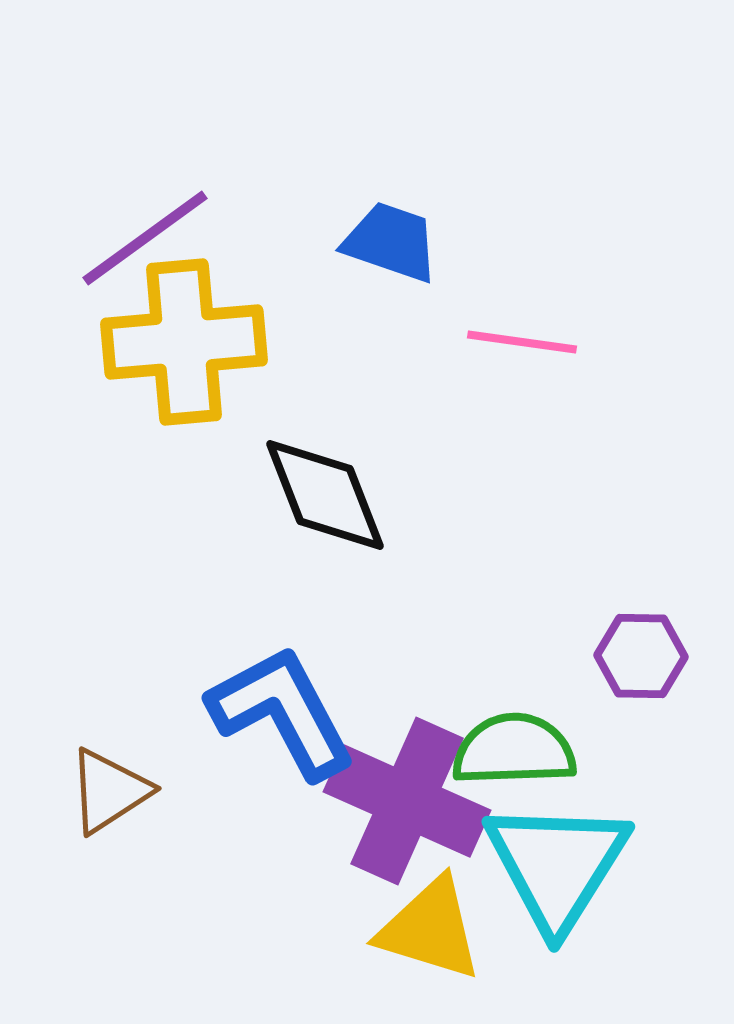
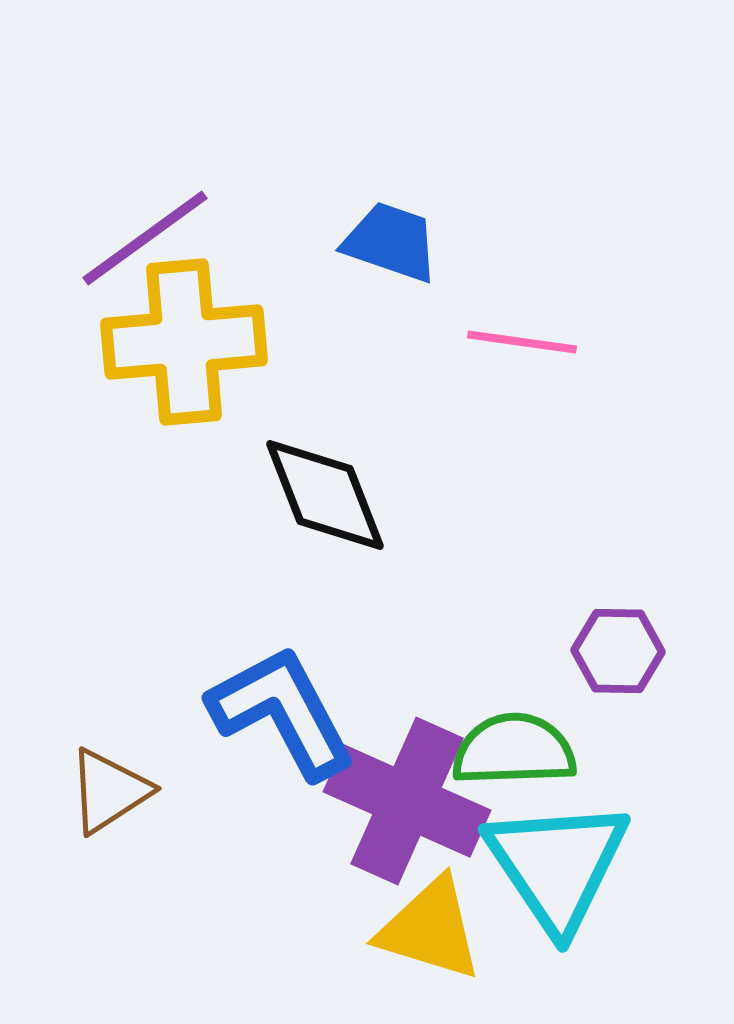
purple hexagon: moved 23 px left, 5 px up
cyan triangle: rotated 6 degrees counterclockwise
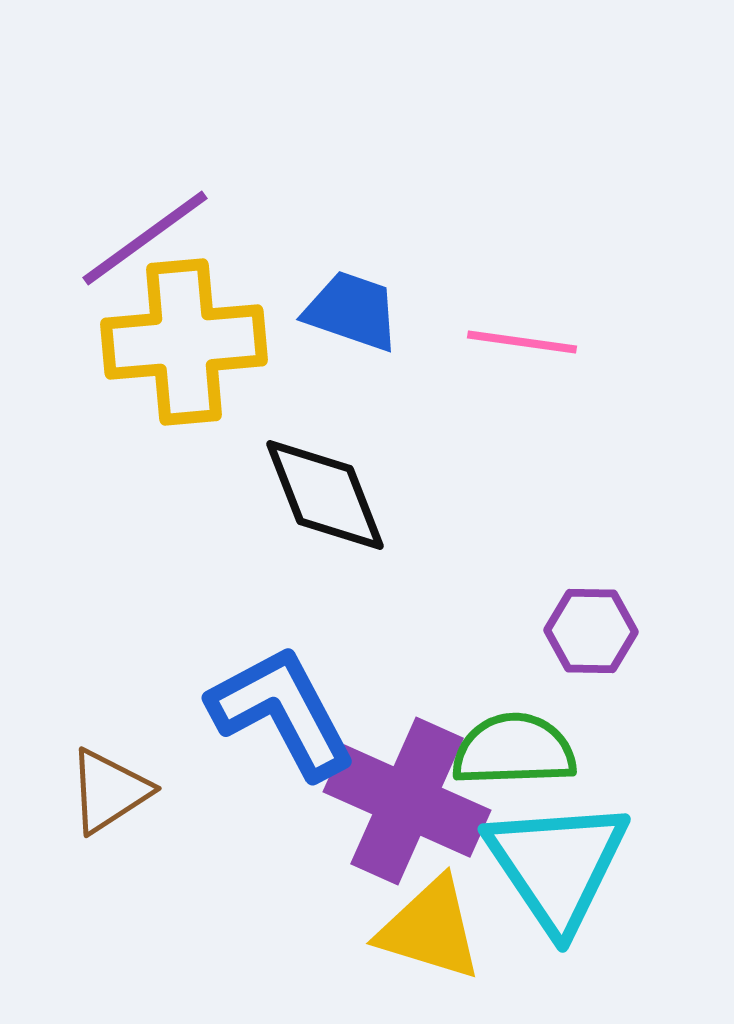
blue trapezoid: moved 39 px left, 69 px down
purple hexagon: moved 27 px left, 20 px up
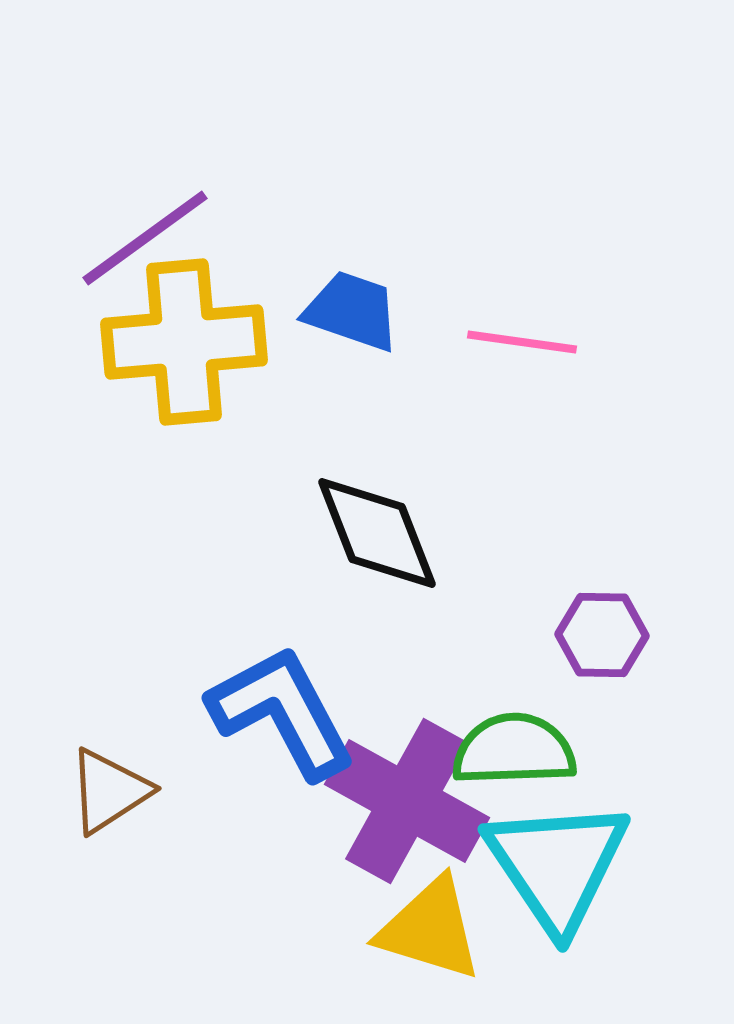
black diamond: moved 52 px right, 38 px down
purple hexagon: moved 11 px right, 4 px down
purple cross: rotated 5 degrees clockwise
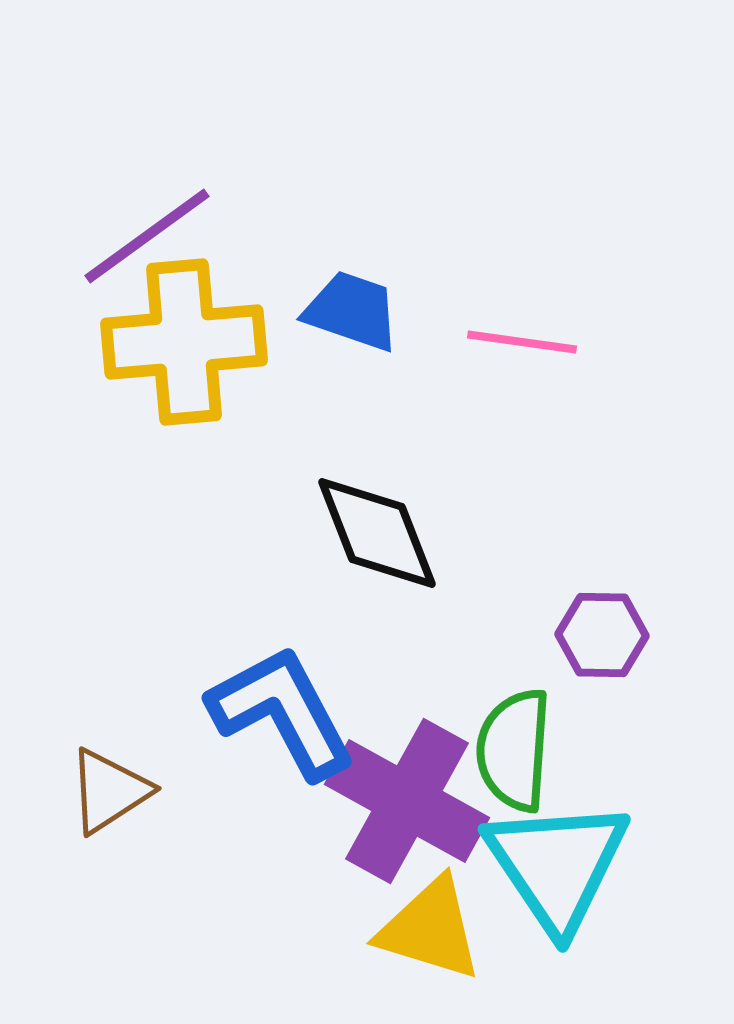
purple line: moved 2 px right, 2 px up
green semicircle: rotated 84 degrees counterclockwise
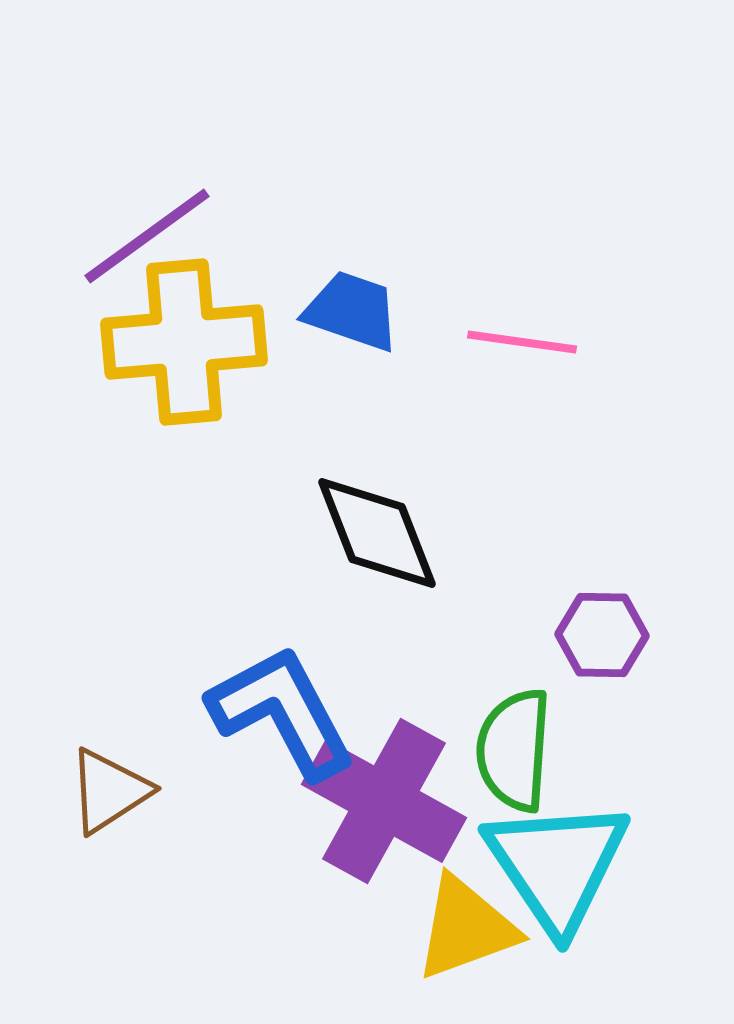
purple cross: moved 23 px left
yellow triangle: moved 36 px right, 1 px up; rotated 37 degrees counterclockwise
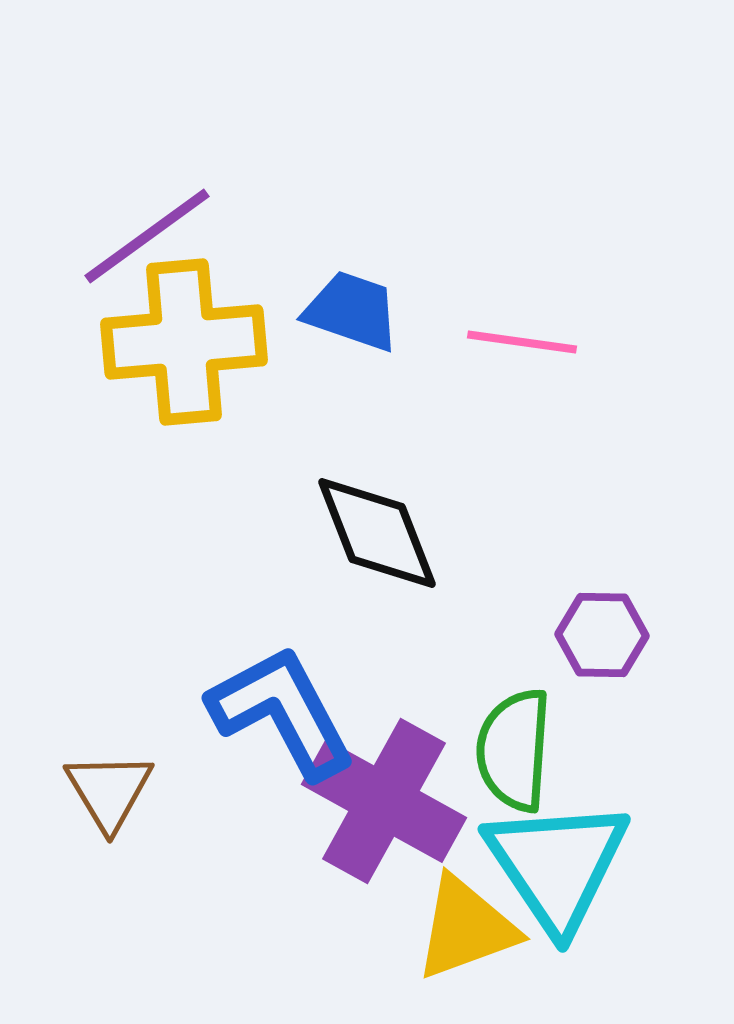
brown triangle: rotated 28 degrees counterclockwise
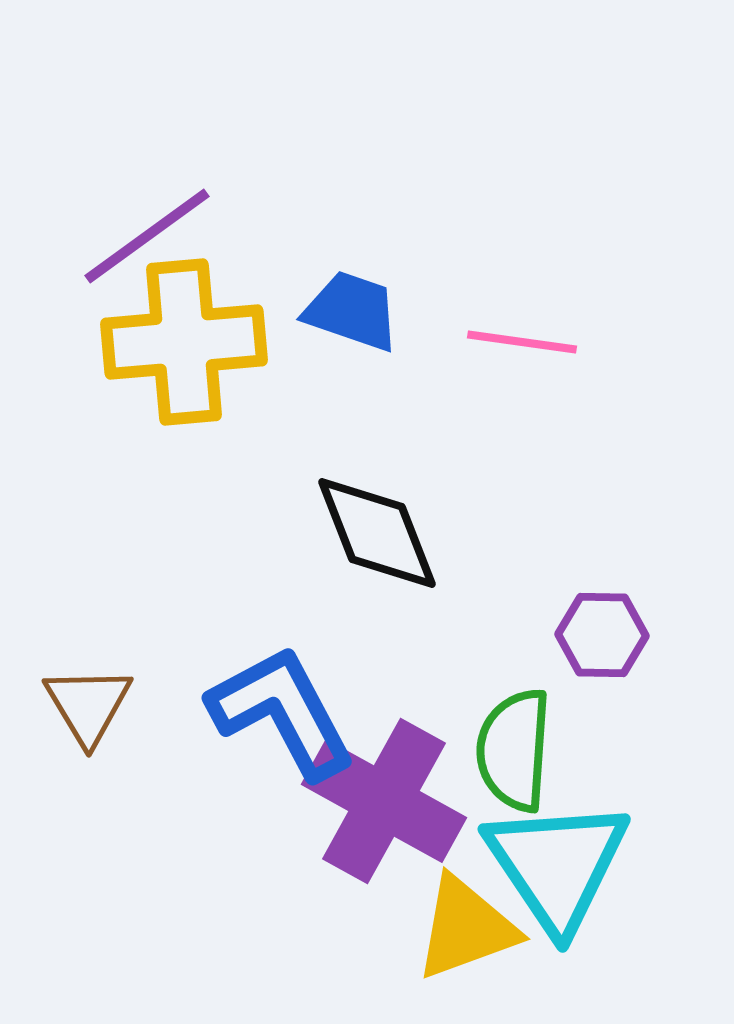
brown triangle: moved 21 px left, 86 px up
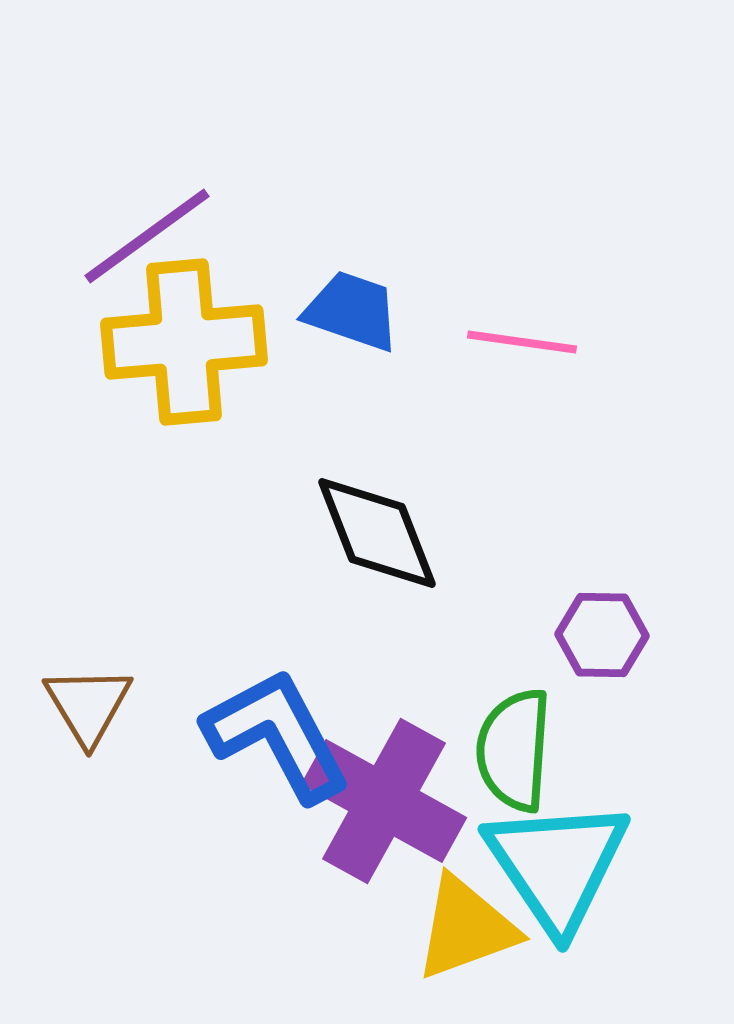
blue L-shape: moved 5 px left, 23 px down
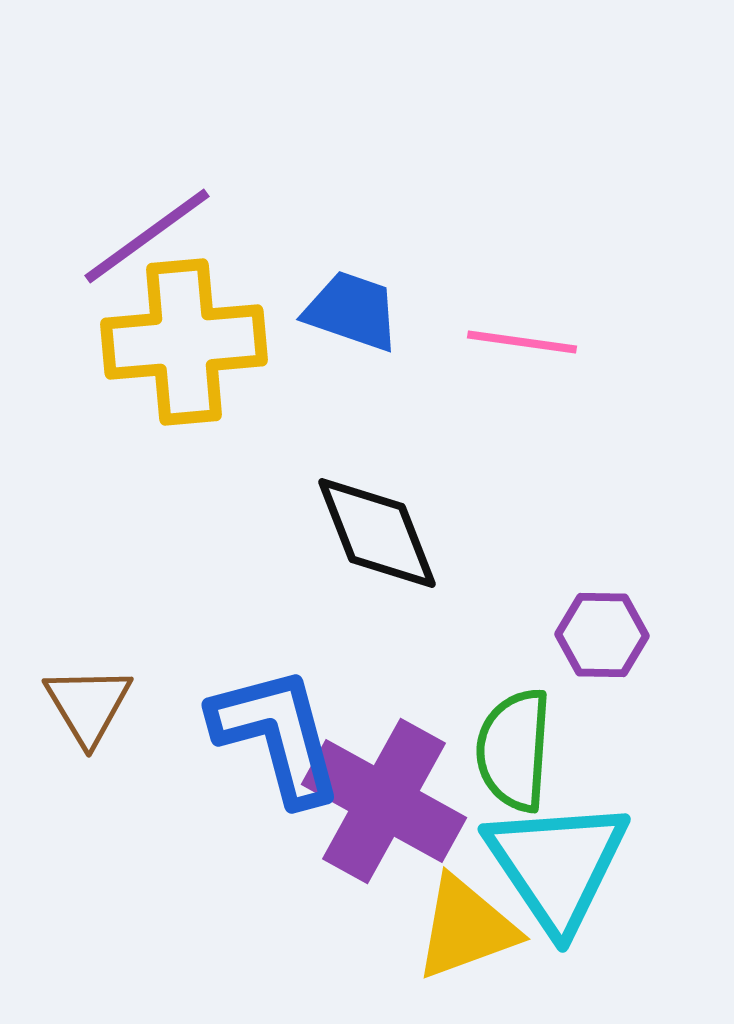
blue L-shape: rotated 13 degrees clockwise
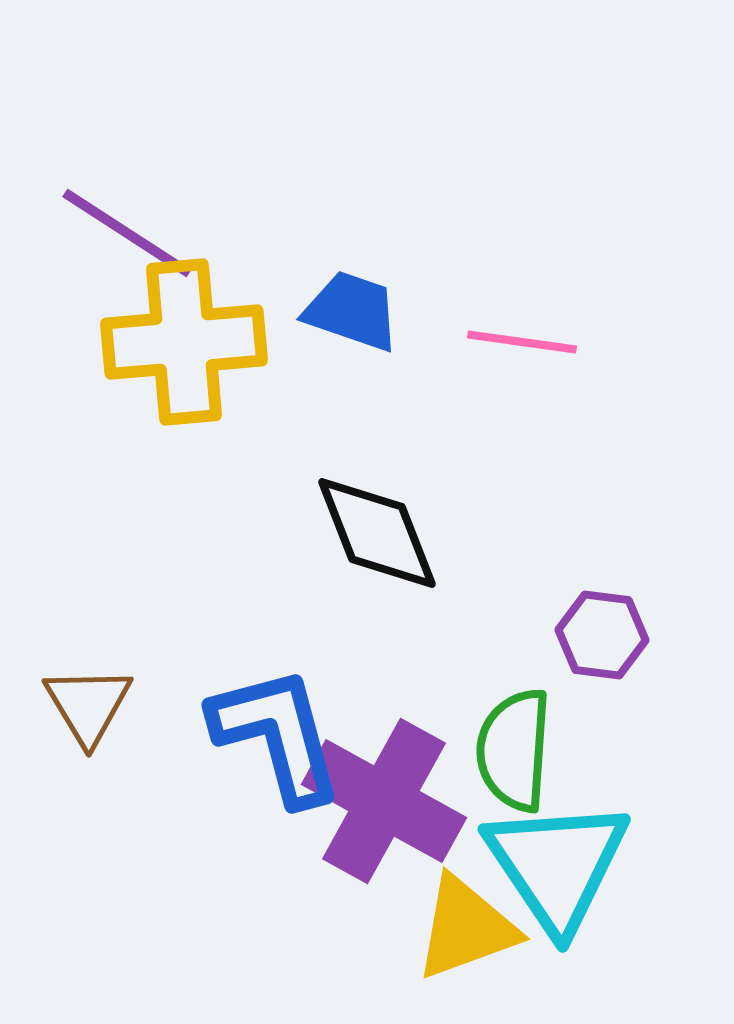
purple line: moved 20 px left, 3 px up; rotated 69 degrees clockwise
purple hexagon: rotated 6 degrees clockwise
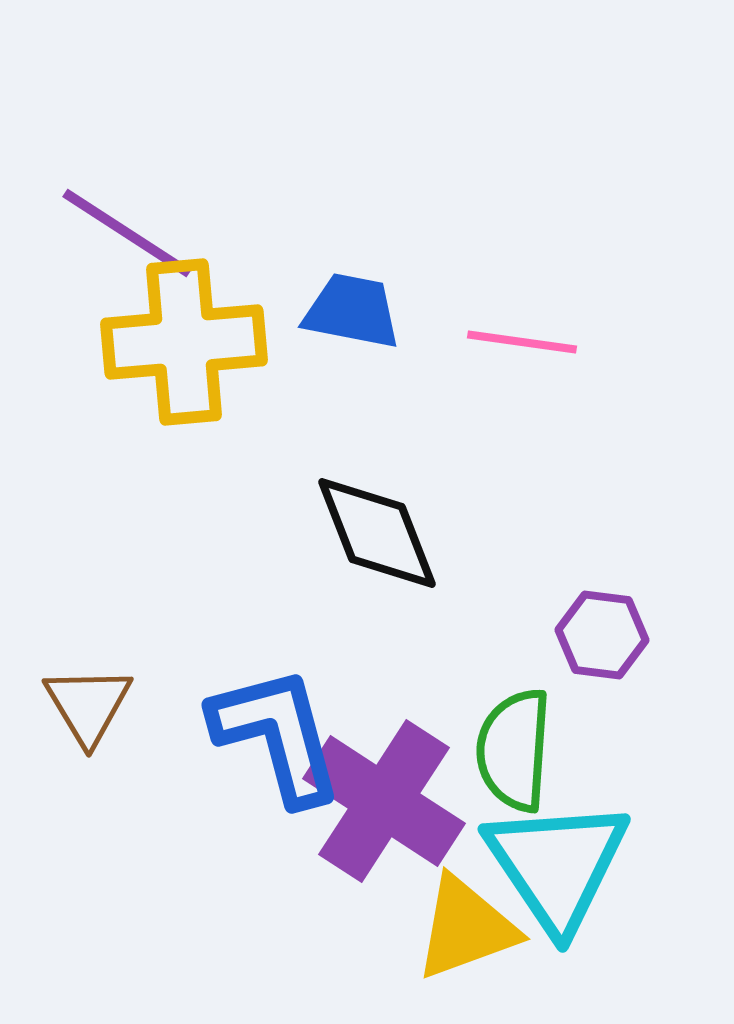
blue trapezoid: rotated 8 degrees counterclockwise
purple cross: rotated 4 degrees clockwise
